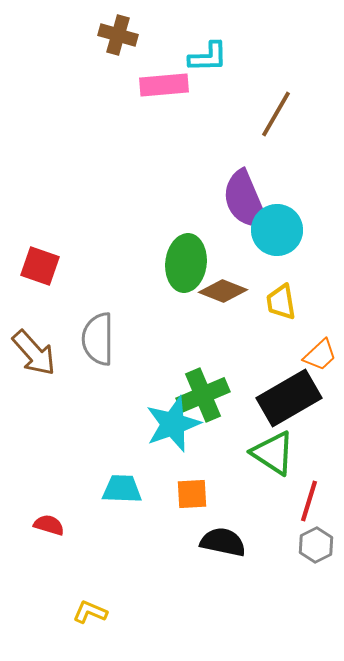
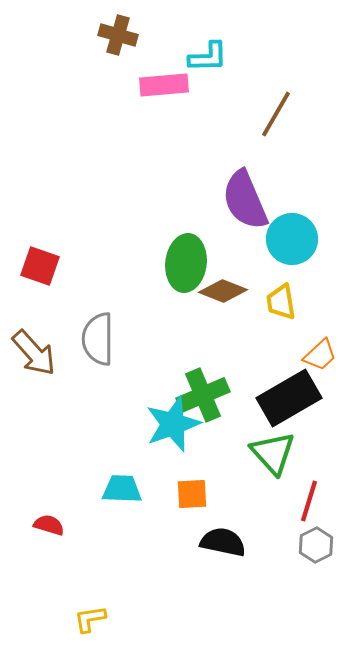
cyan circle: moved 15 px right, 9 px down
green triangle: rotated 15 degrees clockwise
yellow L-shape: moved 7 px down; rotated 32 degrees counterclockwise
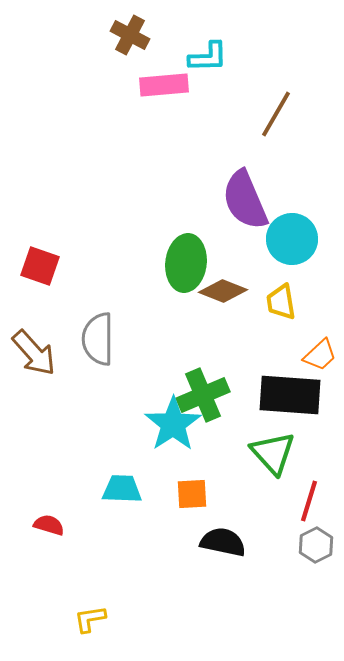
brown cross: moved 12 px right; rotated 12 degrees clockwise
black rectangle: moved 1 px right, 3 px up; rotated 34 degrees clockwise
cyan star: rotated 14 degrees counterclockwise
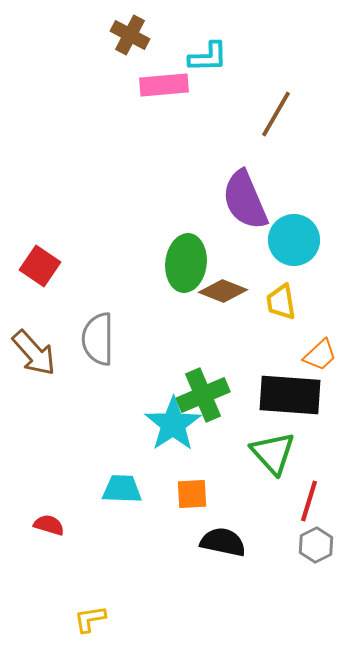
cyan circle: moved 2 px right, 1 px down
red square: rotated 15 degrees clockwise
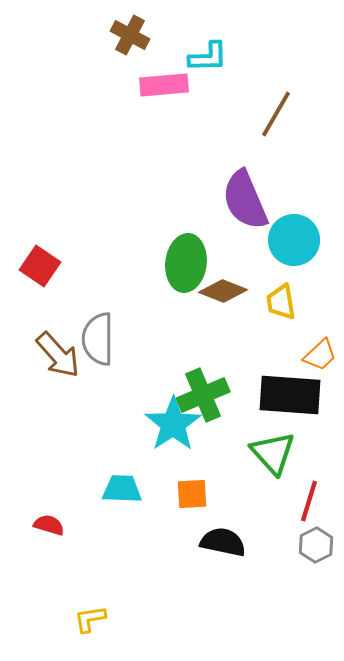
brown arrow: moved 24 px right, 2 px down
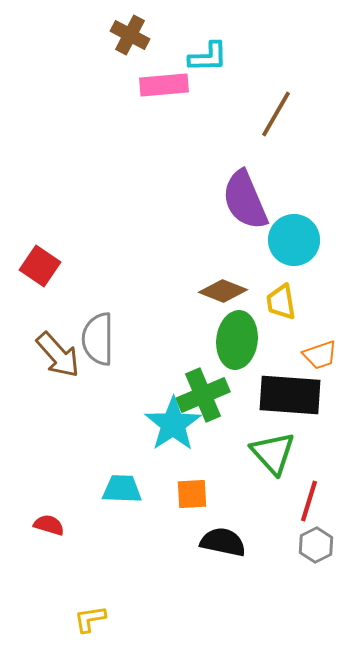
green ellipse: moved 51 px right, 77 px down
orange trapezoid: rotated 24 degrees clockwise
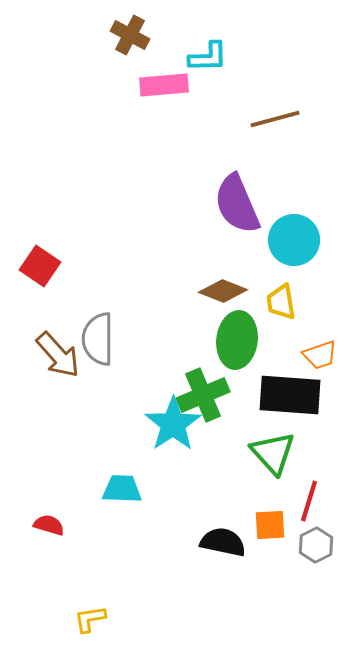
brown line: moved 1 px left, 5 px down; rotated 45 degrees clockwise
purple semicircle: moved 8 px left, 4 px down
orange square: moved 78 px right, 31 px down
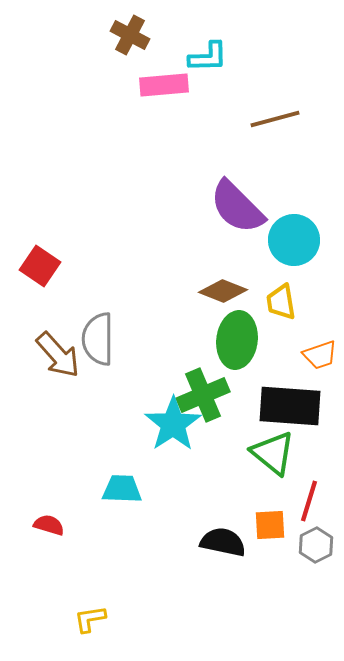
purple semicircle: moved 3 px down; rotated 22 degrees counterclockwise
black rectangle: moved 11 px down
green triangle: rotated 9 degrees counterclockwise
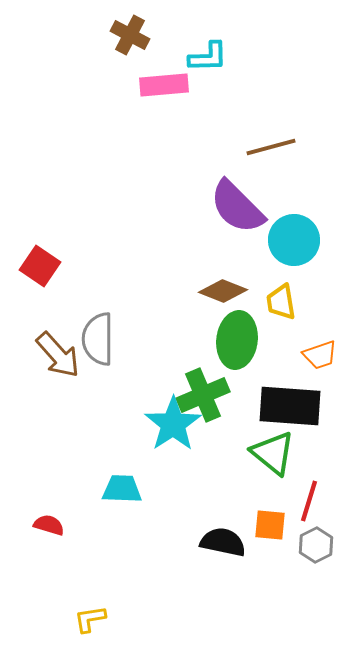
brown line: moved 4 px left, 28 px down
orange square: rotated 8 degrees clockwise
